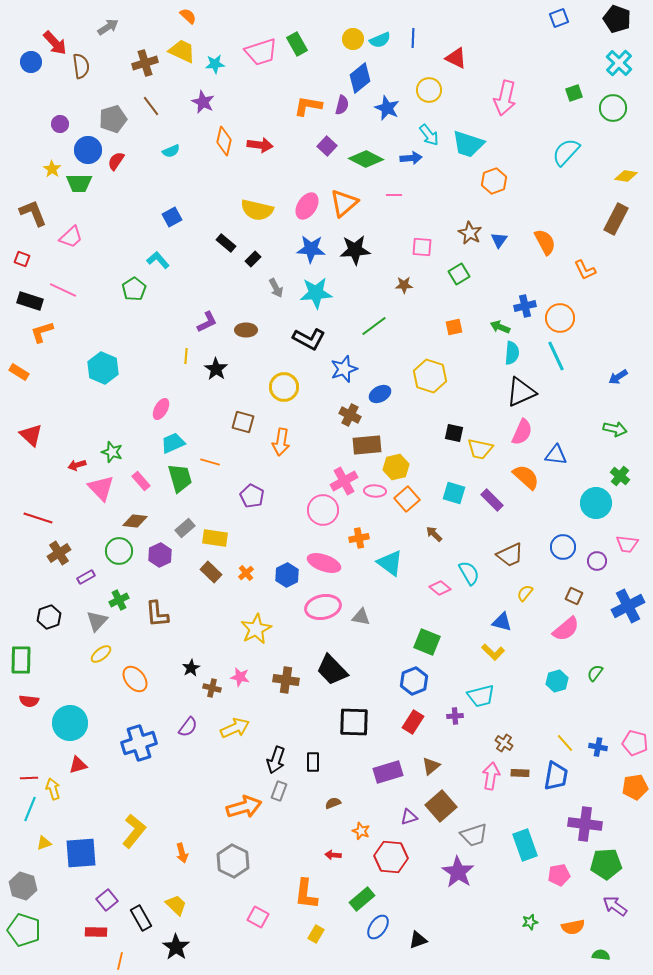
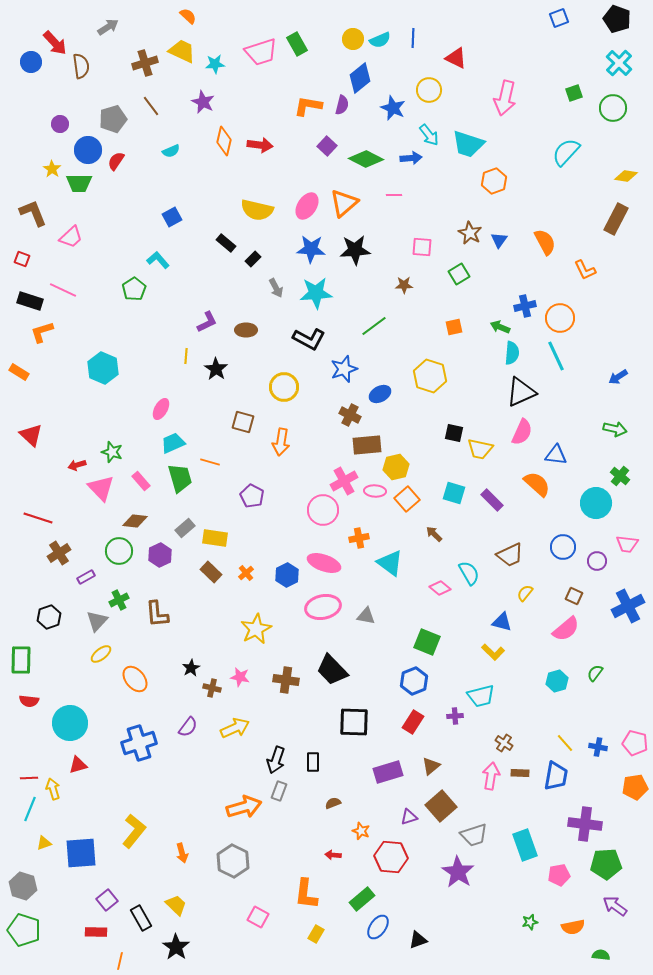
blue star at (387, 108): moved 6 px right
orange semicircle at (526, 477): moved 11 px right, 7 px down
gray triangle at (361, 617): moved 5 px right, 1 px up
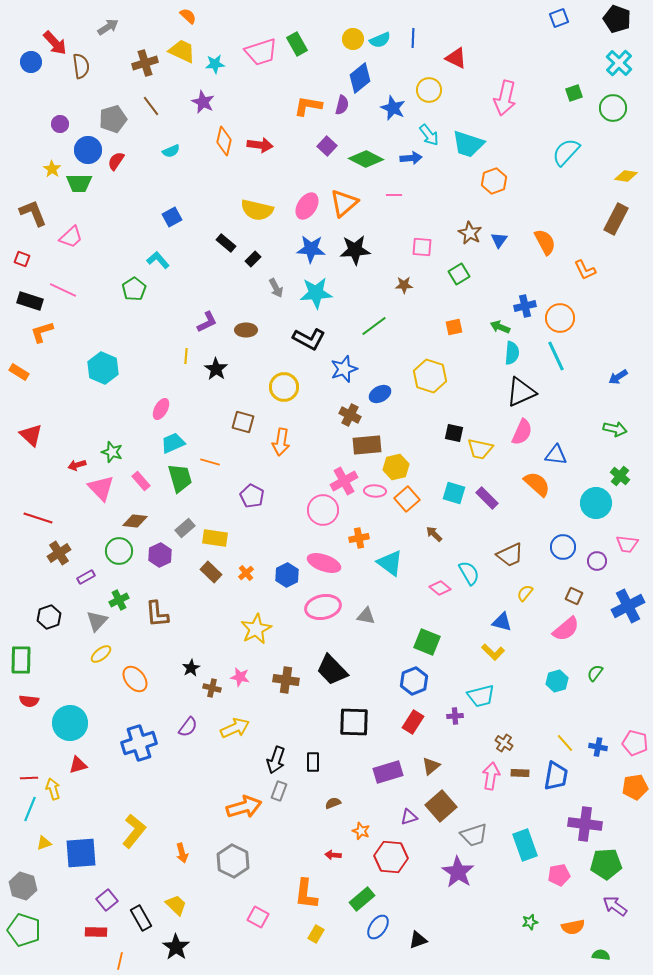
purple rectangle at (492, 500): moved 5 px left, 2 px up
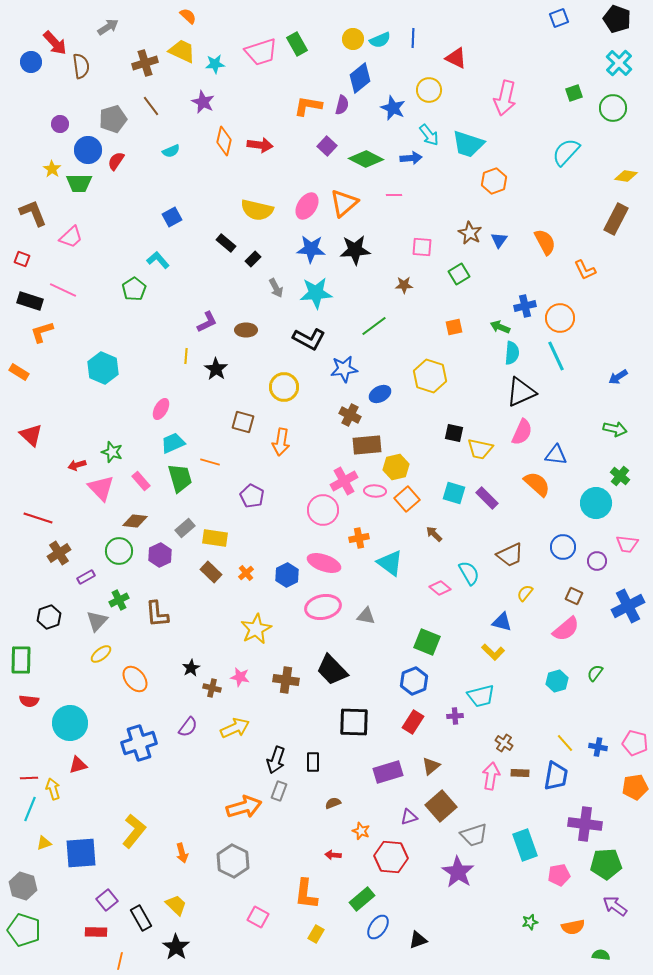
blue star at (344, 369): rotated 12 degrees clockwise
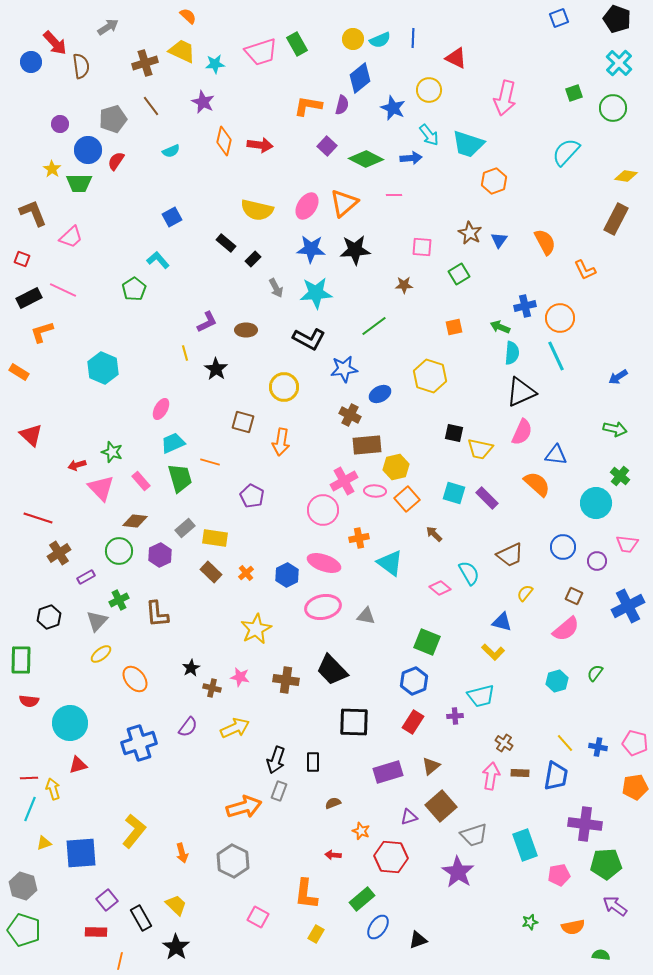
black rectangle at (30, 301): moved 1 px left, 3 px up; rotated 45 degrees counterclockwise
yellow line at (186, 356): moved 1 px left, 3 px up; rotated 21 degrees counterclockwise
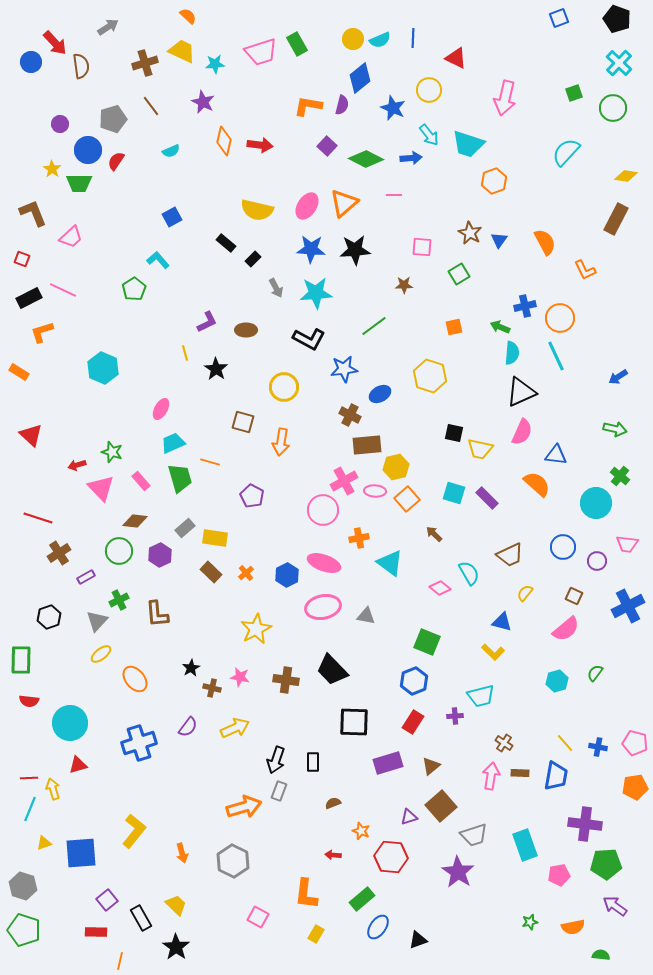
purple rectangle at (388, 772): moved 9 px up
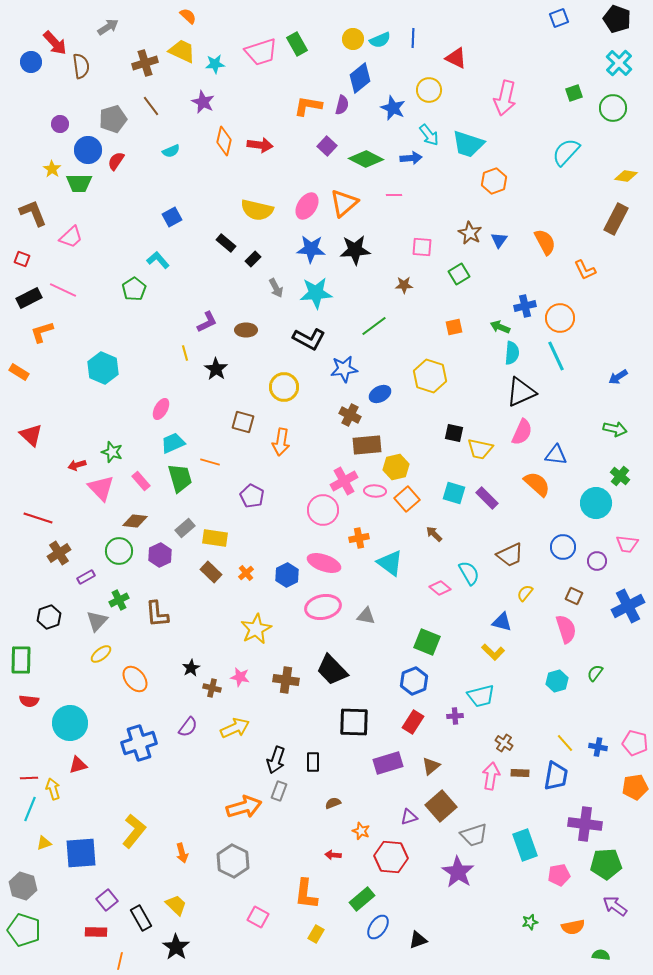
pink semicircle at (566, 629): rotated 68 degrees counterclockwise
